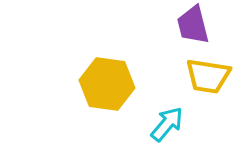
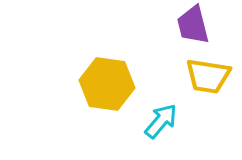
cyan arrow: moved 6 px left, 3 px up
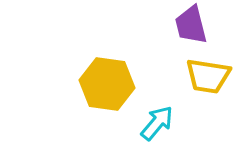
purple trapezoid: moved 2 px left
cyan arrow: moved 4 px left, 2 px down
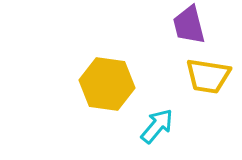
purple trapezoid: moved 2 px left
cyan arrow: moved 3 px down
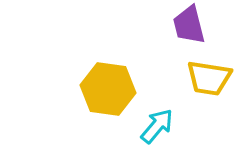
yellow trapezoid: moved 1 px right, 2 px down
yellow hexagon: moved 1 px right, 5 px down
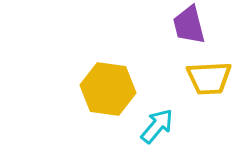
yellow trapezoid: rotated 12 degrees counterclockwise
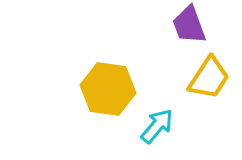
purple trapezoid: rotated 6 degrees counterclockwise
yellow trapezoid: rotated 54 degrees counterclockwise
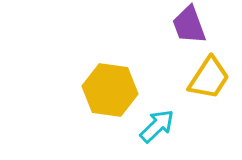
yellow hexagon: moved 2 px right, 1 px down
cyan arrow: rotated 6 degrees clockwise
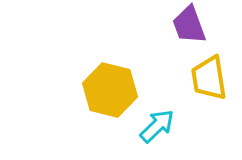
yellow trapezoid: rotated 138 degrees clockwise
yellow hexagon: rotated 6 degrees clockwise
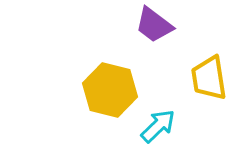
purple trapezoid: moved 35 px left; rotated 33 degrees counterclockwise
cyan arrow: moved 1 px right
